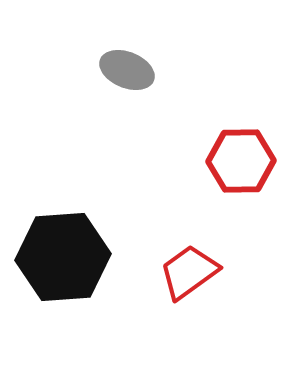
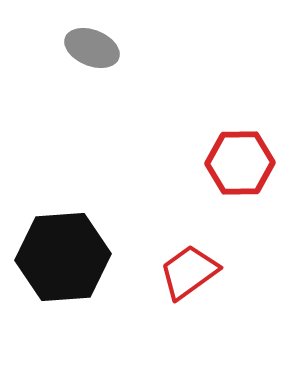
gray ellipse: moved 35 px left, 22 px up
red hexagon: moved 1 px left, 2 px down
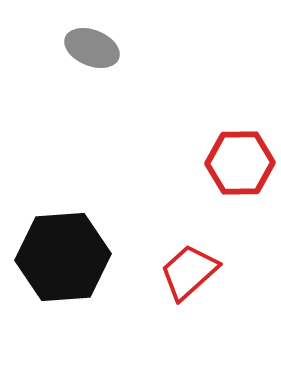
red trapezoid: rotated 6 degrees counterclockwise
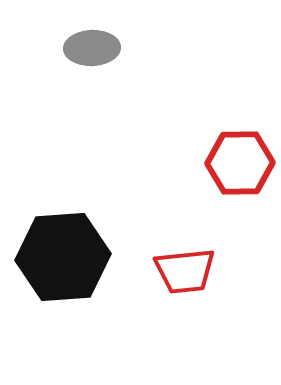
gray ellipse: rotated 24 degrees counterclockwise
red trapezoid: moved 4 px left, 1 px up; rotated 144 degrees counterclockwise
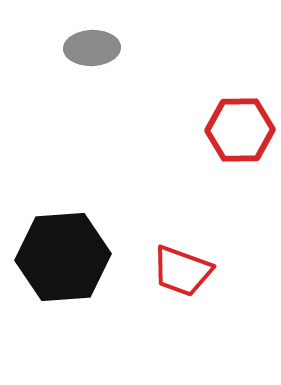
red hexagon: moved 33 px up
red trapezoid: moved 3 px left; rotated 26 degrees clockwise
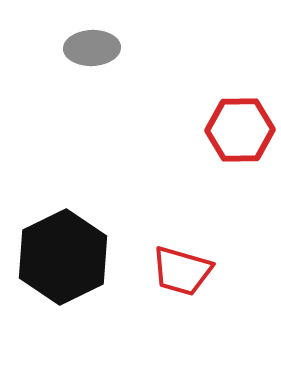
black hexagon: rotated 22 degrees counterclockwise
red trapezoid: rotated 4 degrees counterclockwise
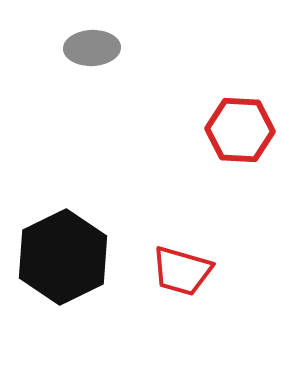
red hexagon: rotated 4 degrees clockwise
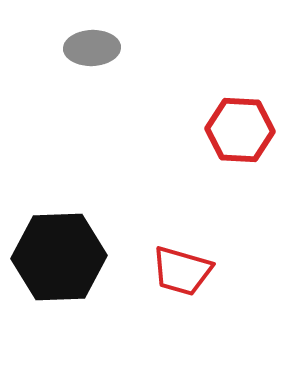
black hexagon: moved 4 px left; rotated 24 degrees clockwise
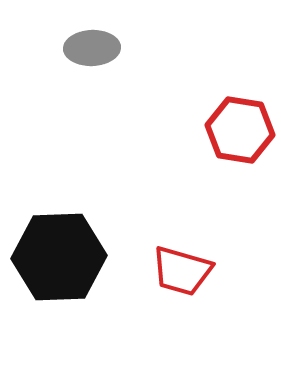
red hexagon: rotated 6 degrees clockwise
